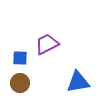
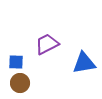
blue square: moved 4 px left, 4 px down
blue triangle: moved 6 px right, 19 px up
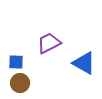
purple trapezoid: moved 2 px right, 1 px up
blue triangle: rotated 40 degrees clockwise
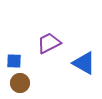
blue square: moved 2 px left, 1 px up
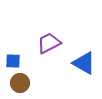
blue square: moved 1 px left
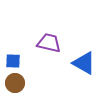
purple trapezoid: rotated 40 degrees clockwise
brown circle: moved 5 px left
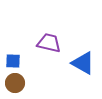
blue triangle: moved 1 px left
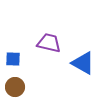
blue square: moved 2 px up
brown circle: moved 4 px down
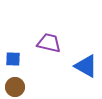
blue triangle: moved 3 px right, 3 px down
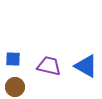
purple trapezoid: moved 23 px down
